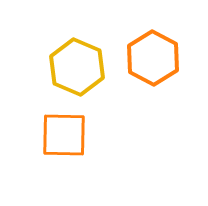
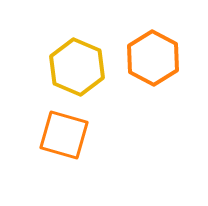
orange square: rotated 15 degrees clockwise
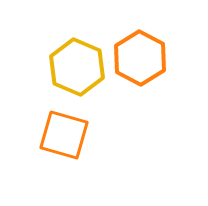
orange hexagon: moved 13 px left
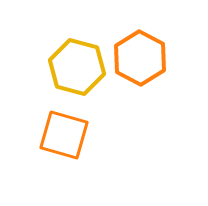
yellow hexagon: rotated 8 degrees counterclockwise
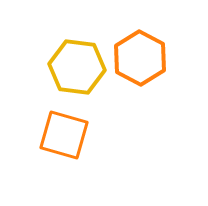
yellow hexagon: rotated 8 degrees counterclockwise
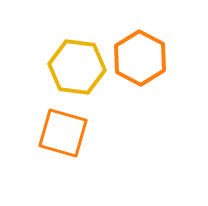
orange square: moved 1 px left, 2 px up
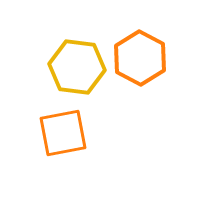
orange square: rotated 27 degrees counterclockwise
